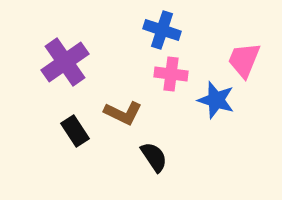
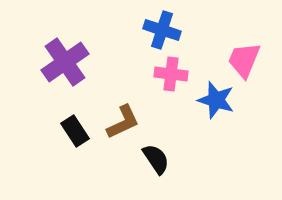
brown L-shape: moved 9 px down; rotated 51 degrees counterclockwise
black semicircle: moved 2 px right, 2 px down
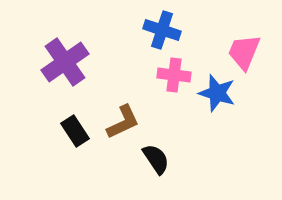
pink trapezoid: moved 8 px up
pink cross: moved 3 px right, 1 px down
blue star: moved 1 px right, 7 px up
